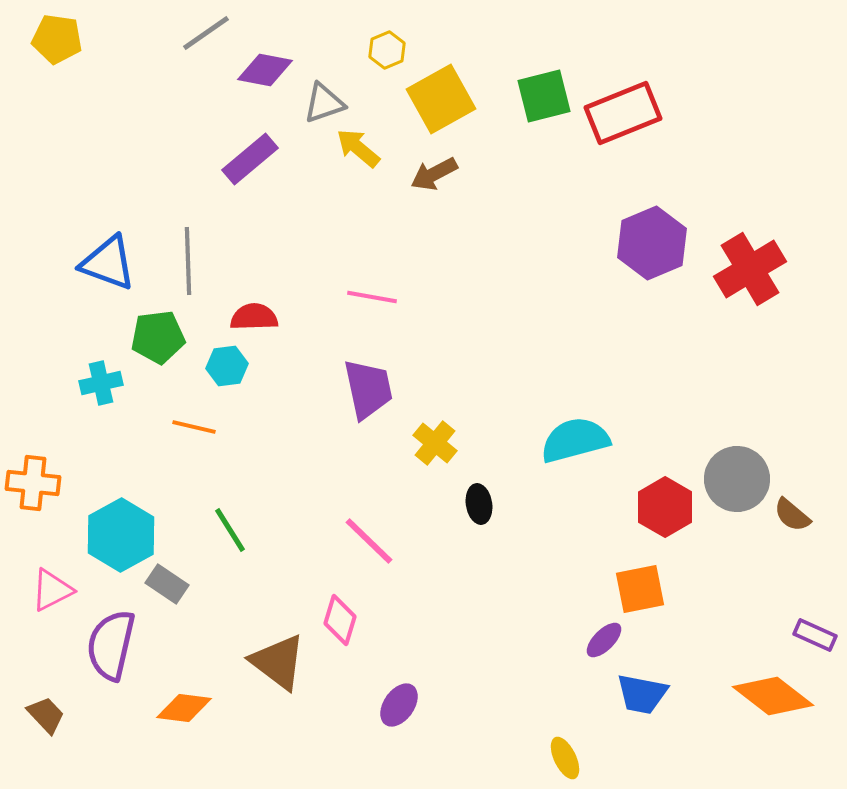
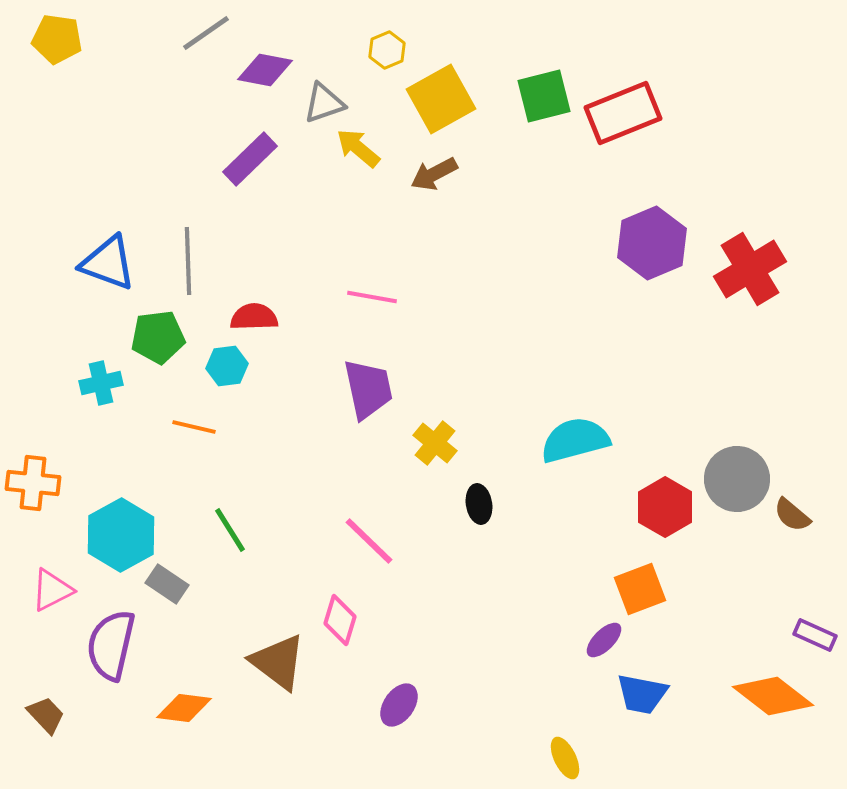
purple rectangle at (250, 159): rotated 4 degrees counterclockwise
orange square at (640, 589): rotated 10 degrees counterclockwise
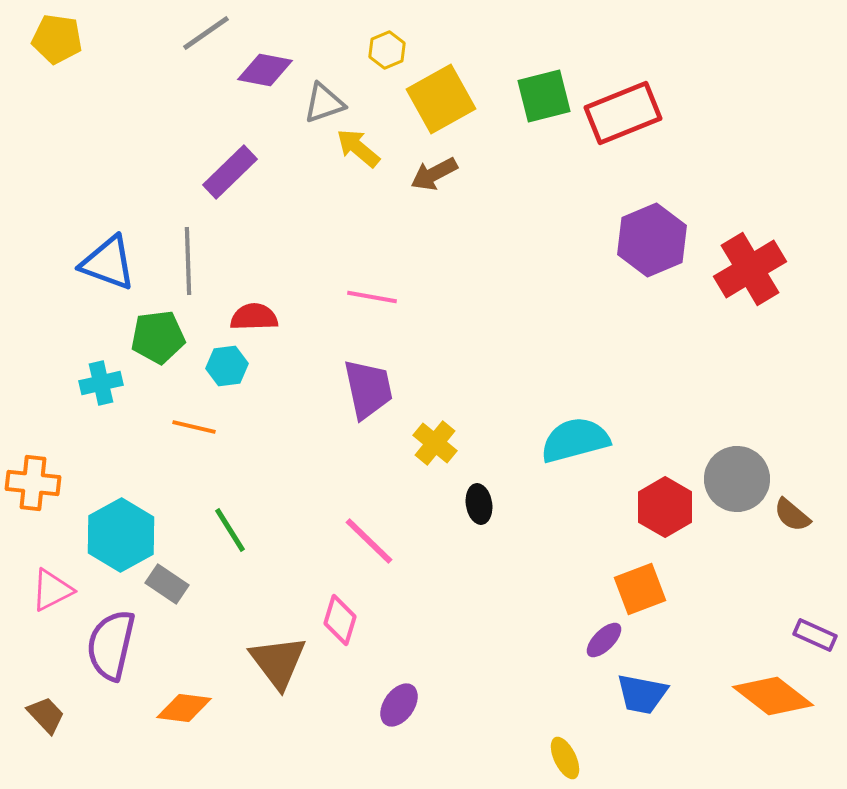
purple rectangle at (250, 159): moved 20 px left, 13 px down
purple hexagon at (652, 243): moved 3 px up
brown triangle at (278, 662): rotated 16 degrees clockwise
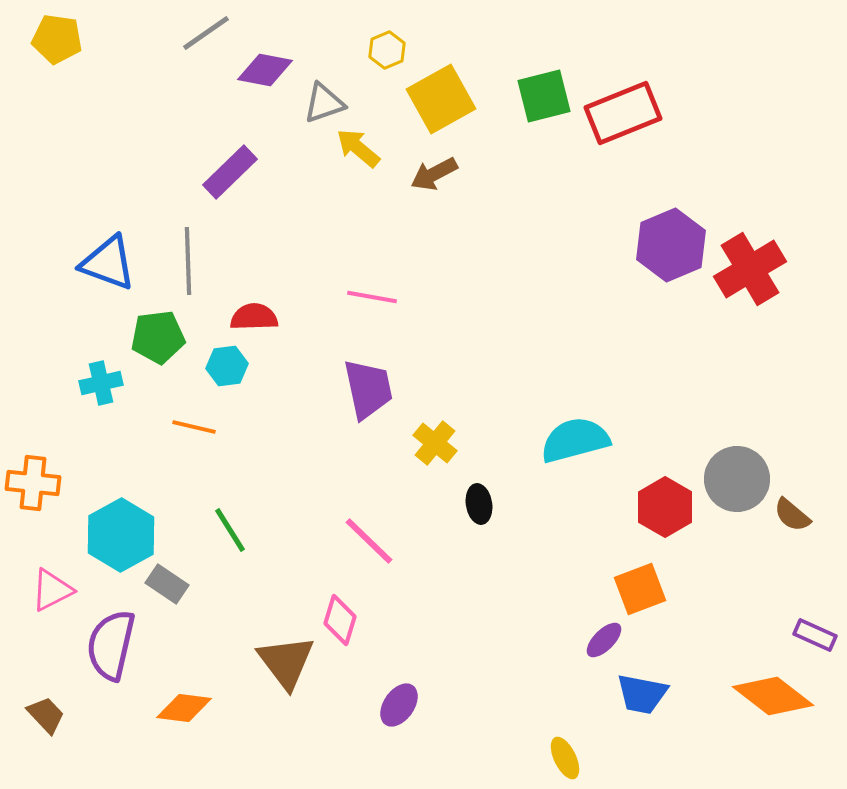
purple hexagon at (652, 240): moved 19 px right, 5 px down
brown triangle at (278, 662): moved 8 px right
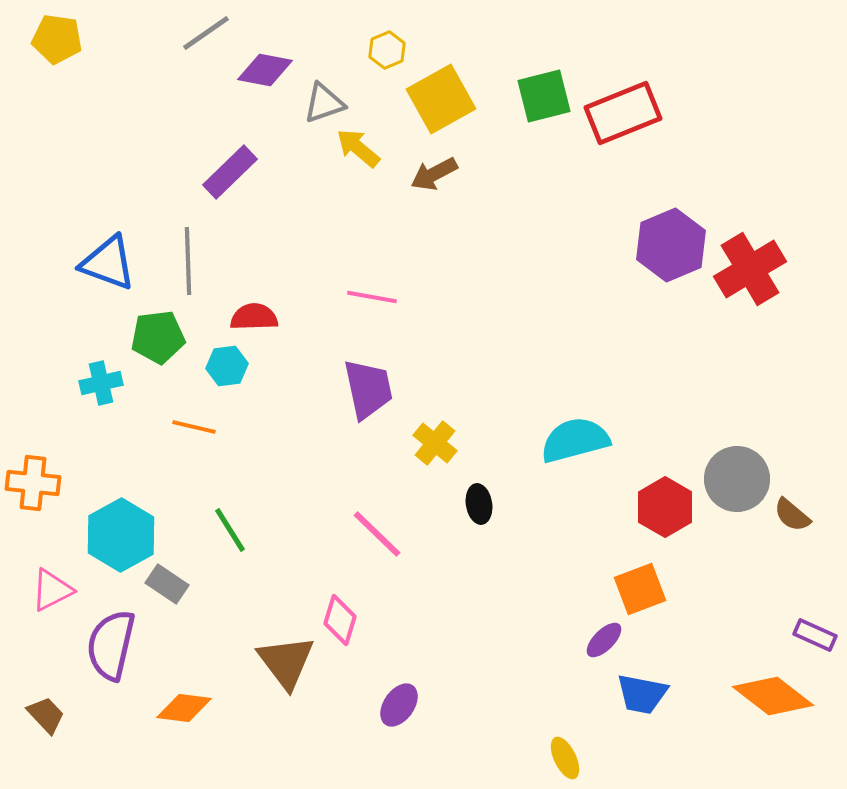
pink line at (369, 541): moved 8 px right, 7 px up
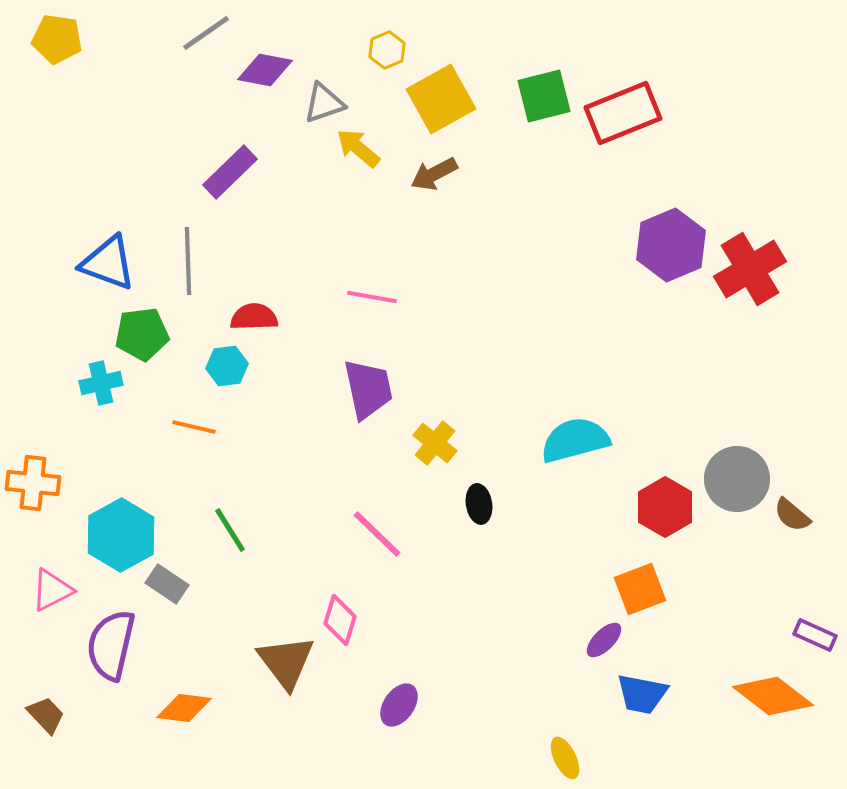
green pentagon at (158, 337): moved 16 px left, 3 px up
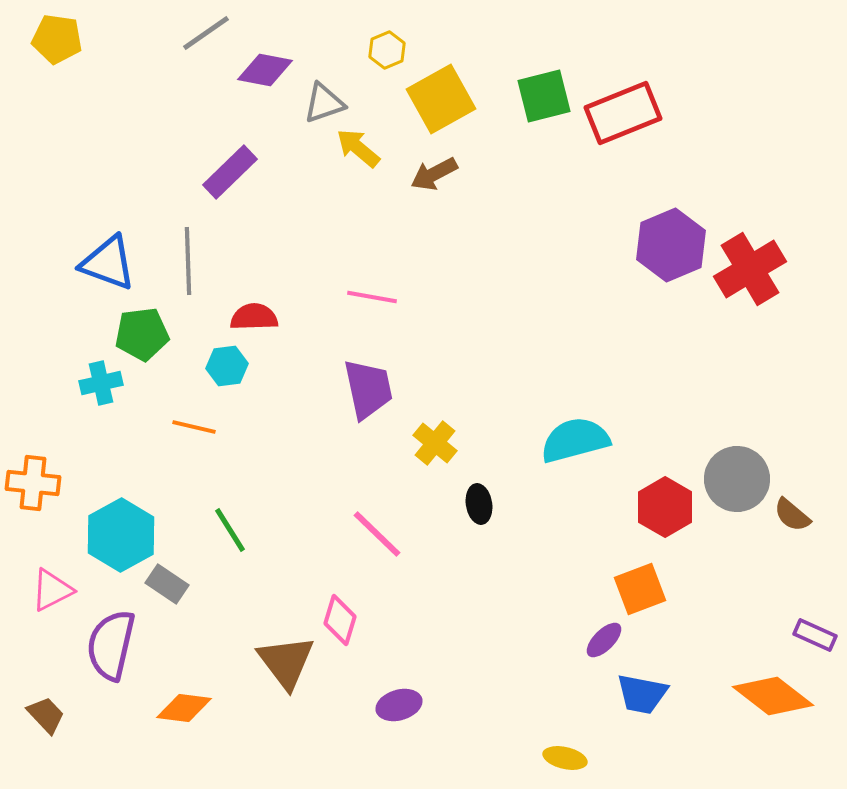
purple ellipse at (399, 705): rotated 39 degrees clockwise
yellow ellipse at (565, 758): rotated 51 degrees counterclockwise
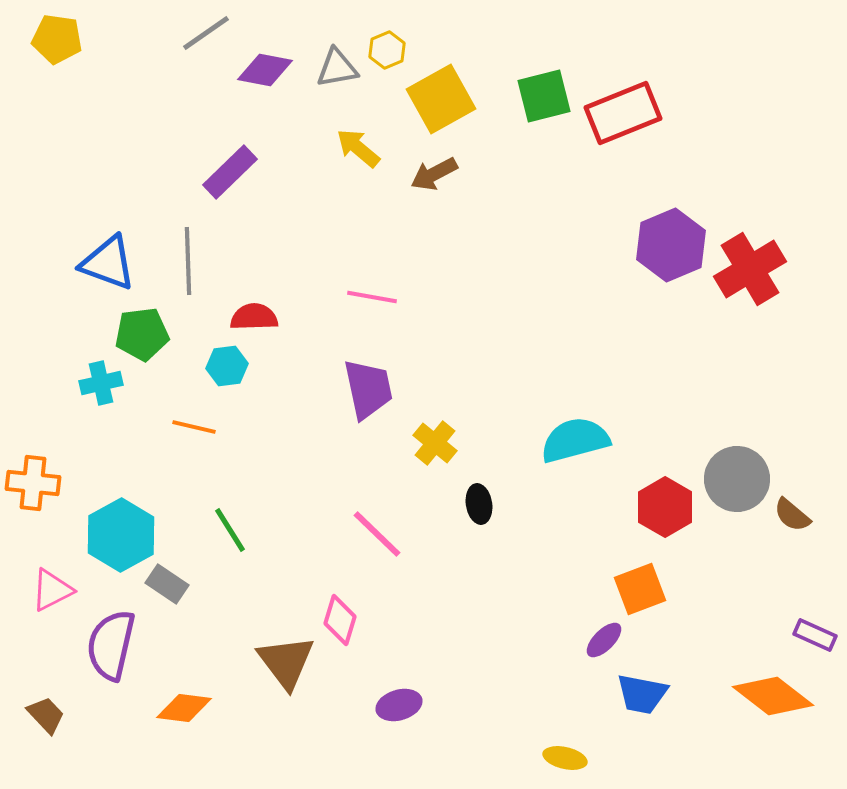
gray triangle at (324, 103): moved 13 px right, 35 px up; rotated 9 degrees clockwise
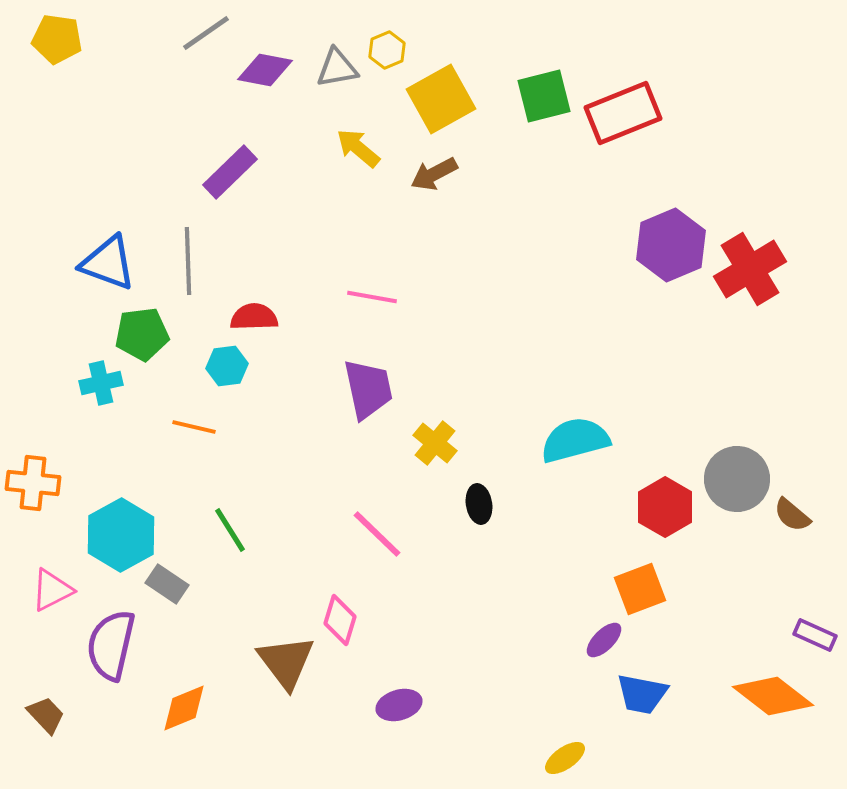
orange diamond at (184, 708): rotated 30 degrees counterclockwise
yellow ellipse at (565, 758): rotated 48 degrees counterclockwise
